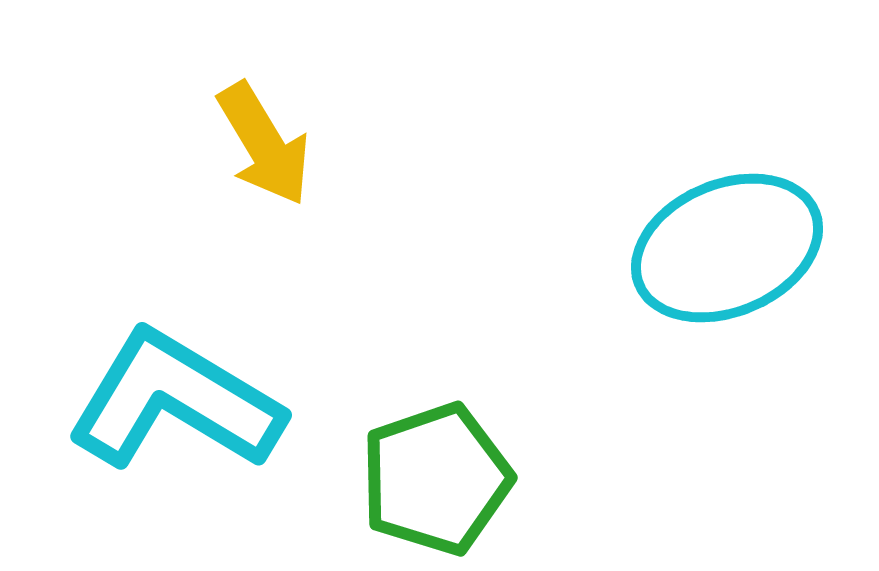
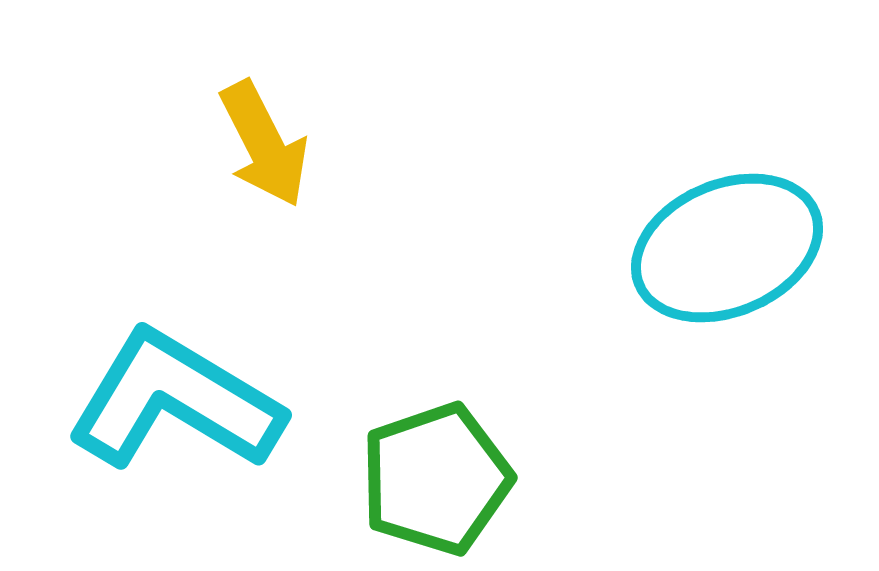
yellow arrow: rotated 4 degrees clockwise
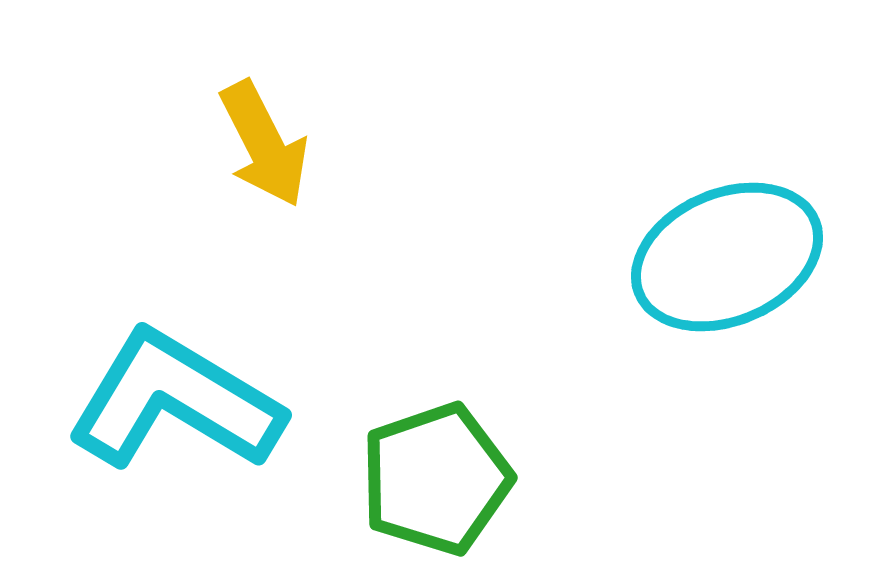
cyan ellipse: moved 9 px down
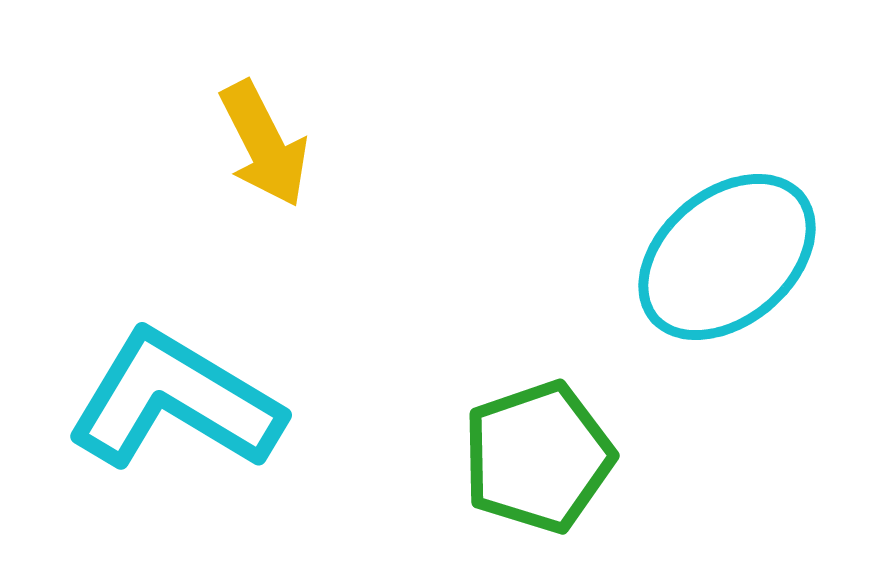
cyan ellipse: rotated 17 degrees counterclockwise
green pentagon: moved 102 px right, 22 px up
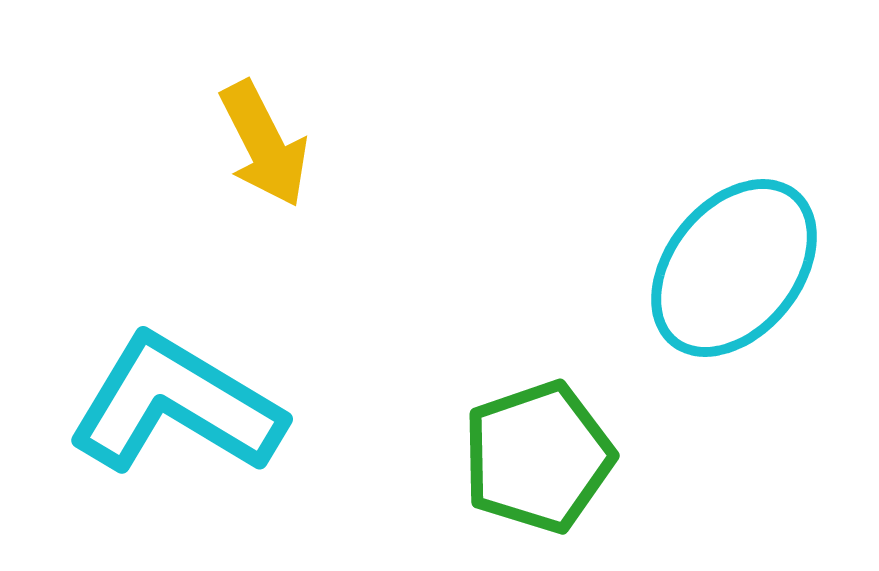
cyan ellipse: moved 7 px right, 11 px down; rotated 11 degrees counterclockwise
cyan L-shape: moved 1 px right, 4 px down
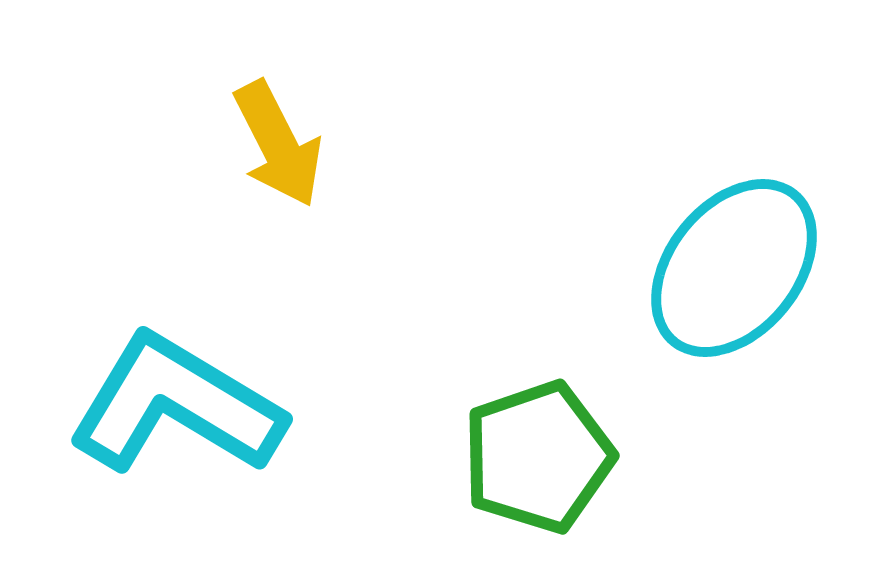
yellow arrow: moved 14 px right
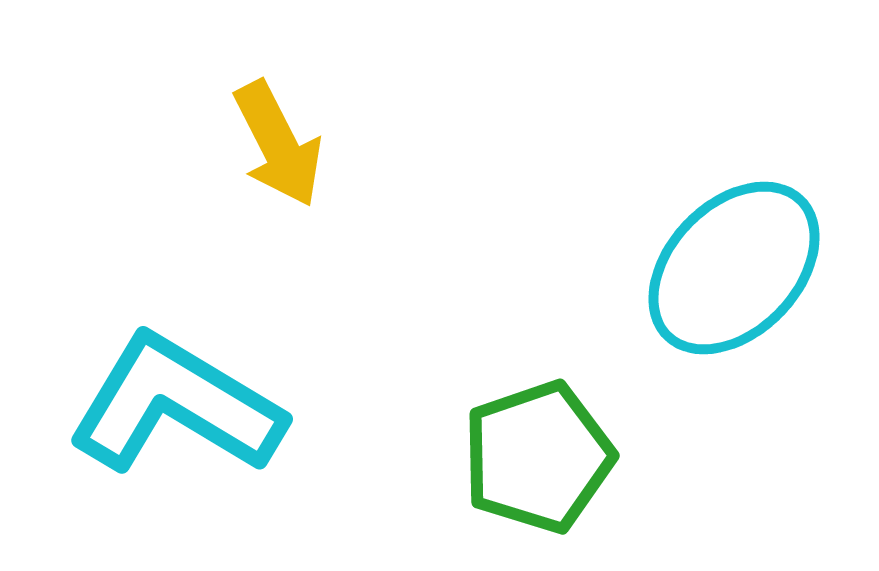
cyan ellipse: rotated 5 degrees clockwise
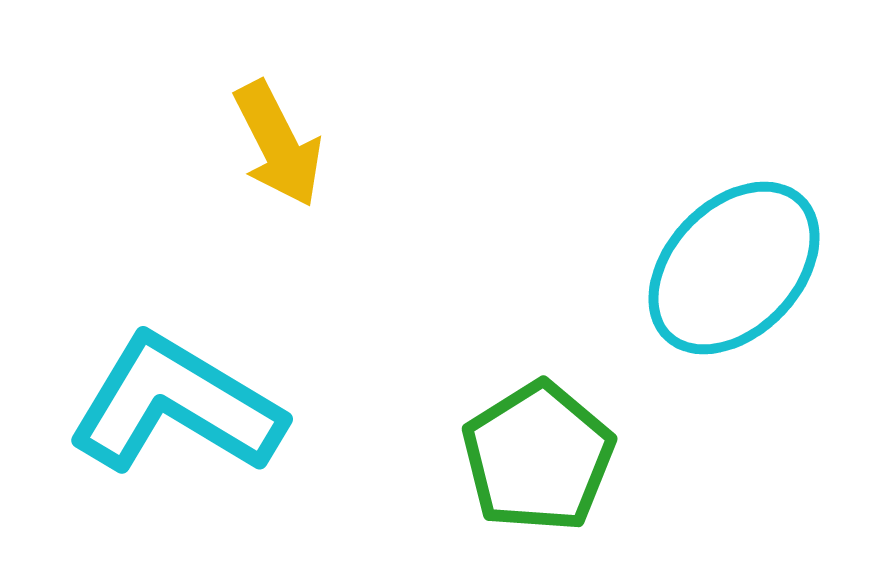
green pentagon: rotated 13 degrees counterclockwise
